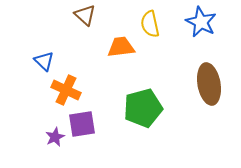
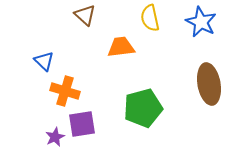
yellow semicircle: moved 6 px up
orange cross: moved 1 px left, 1 px down; rotated 8 degrees counterclockwise
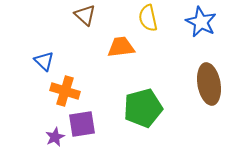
yellow semicircle: moved 2 px left
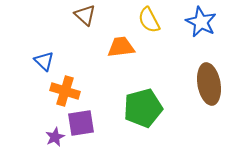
yellow semicircle: moved 1 px right, 2 px down; rotated 16 degrees counterclockwise
purple square: moved 1 px left, 1 px up
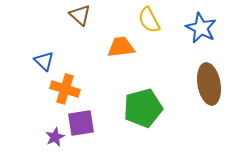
brown triangle: moved 5 px left
blue star: moved 6 px down
orange cross: moved 2 px up
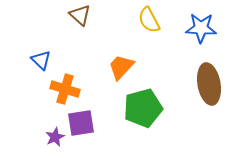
blue star: rotated 24 degrees counterclockwise
orange trapezoid: moved 20 px down; rotated 40 degrees counterclockwise
blue triangle: moved 3 px left, 1 px up
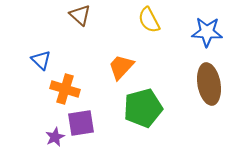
blue star: moved 6 px right, 4 px down
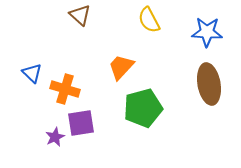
blue triangle: moved 9 px left, 13 px down
